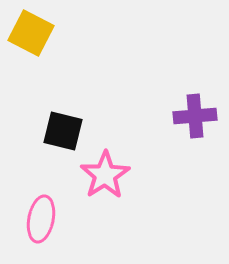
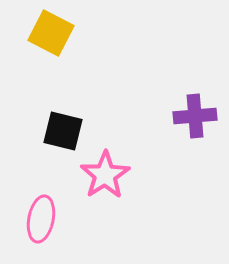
yellow square: moved 20 px right
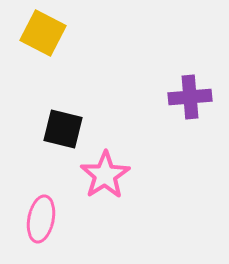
yellow square: moved 8 px left
purple cross: moved 5 px left, 19 px up
black square: moved 2 px up
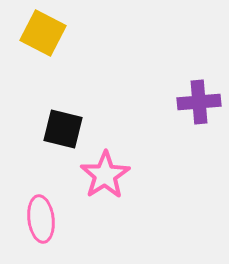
purple cross: moved 9 px right, 5 px down
pink ellipse: rotated 18 degrees counterclockwise
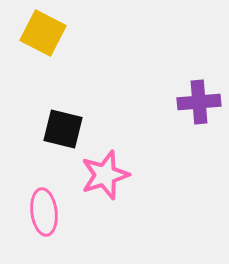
pink star: rotated 15 degrees clockwise
pink ellipse: moved 3 px right, 7 px up
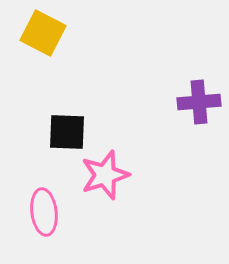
black square: moved 4 px right, 3 px down; rotated 12 degrees counterclockwise
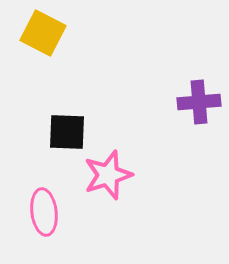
pink star: moved 3 px right
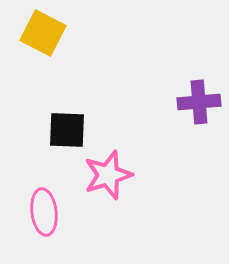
black square: moved 2 px up
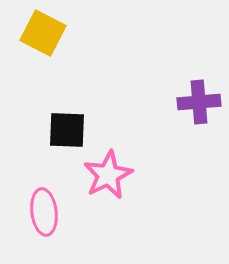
pink star: rotated 9 degrees counterclockwise
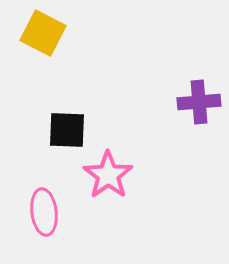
pink star: rotated 9 degrees counterclockwise
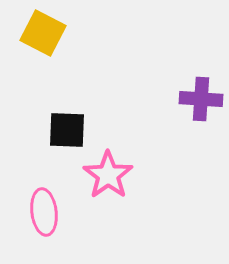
purple cross: moved 2 px right, 3 px up; rotated 9 degrees clockwise
